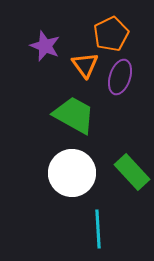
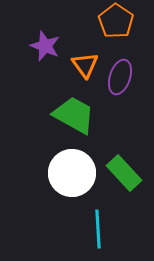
orange pentagon: moved 5 px right, 13 px up; rotated 12 degrees counterclockwise
green rectangle: moved 8 px left, 1 px down
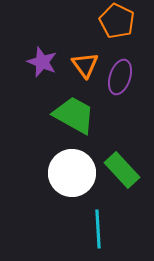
orange pentagon: moved 1 px right; rotated 8 degrees counterclockwise
purple star: moved 3 px left, 16 px down
green rectangle: moved 2 px left, 3 px up
